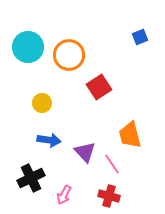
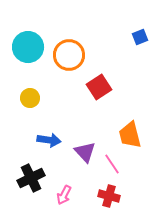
yellow circle: moved 12 px left, 5 px up
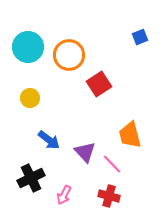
red square: moved 3 px up
blue arrow: rotated 30 degrees clockwise
pink line: rotated 10 degrees counterclockwise
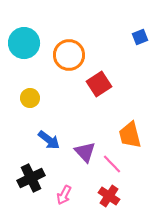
cyan circle: moved 4 px left, 4 px up
red cross: rotated 20 degrees clockwise
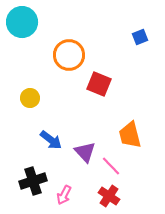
cyan circle: moved 2 px left, 21 px up
red square: rotated 35 degrees counterclockwise
blue arrow: moved 2 px right
pink line: moved 1 px left, 2 px down
black cross: moved 2 px right, 3 px down; rotated 8 degrees clockwise
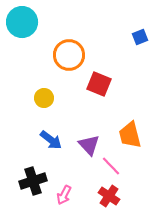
yellow circle: moved 14 px right
purple triangle: moved 4 px right, 7 px up
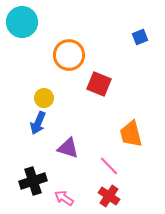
orange trapezoid: moved 1 px right, 1 px up
blue arrow: moved 13 px left, 17 px up; rotated 75 degrees clockwise
purple triangle: moved 21 px left, 3 px down; rotated 30 degrees counterclockwise
pink line: moved 2 px left
pink arrow: moved 3 px down; rotated 96 degrees clockwise
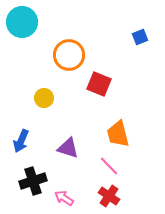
blue arrow: moved 17 px left, 18 px down
orange trapezoid: moved 13 px left
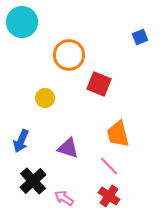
yellow circle: moved 1 px right
black cross: rotated 24 degrees counterclockwise
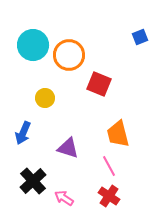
cyan circle: moved 11 px right, 23 px down
blue arrow: moved 2 px right, 8 px up
pink line: rotated 15 degrees clockwise
